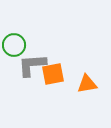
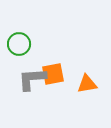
green circle: moved 5 px right, 1 px up
gray L-shape: moved 14 px down
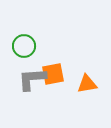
green circle: moved 5 px right, 2 px down
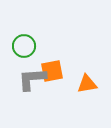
orange square: moved 1 px left, 3 px up
